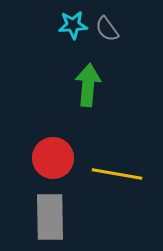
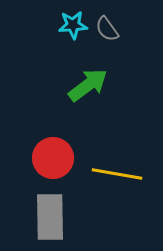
green arrow: rotated 48 degrees clockwise
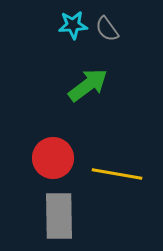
gray rectangle: moved 9 px right, 1 px up
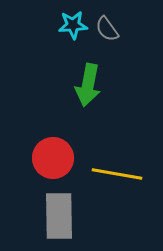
green arrow: rotated 138 degrees clockwise
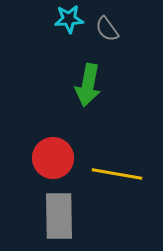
cyan star: moved 4 px left, 6 px up
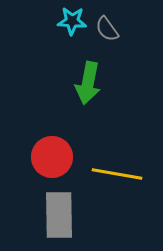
cyan star: moved 3 px right, 2 px down; rotated 8 degrees clockwise
green arrow: moved 2 px up
red circle: moved 1 px left, 1 px up
gray rectangle: moved 1 px up
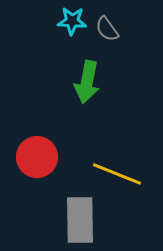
green arrow: moved 1 px left, 1 px up
red circle: moved 15 px left
yellow line: rotated 12 degrees clockwise
gray rectangle: moved 21 px right, 5 px down
